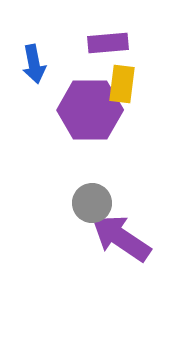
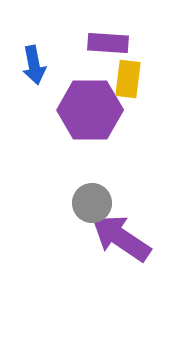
purple rectangle: rotated 9 degrees clockwise
blue arrow: moved 1 px down
yellow rectangle: moved 6 px right, 5 px up
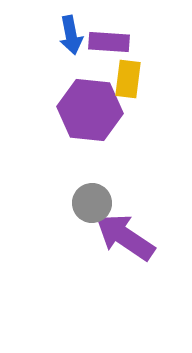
purple rectangle: moved 1 px right, 1 px up
blue arrow: moved 37 px right, 30 px up
purple hexagon: rotated 6 degrees clockwise
purple arrow: moved 4 px right, 1 px up
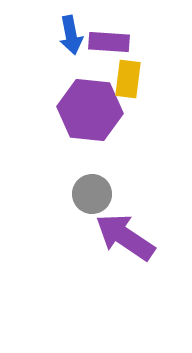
gray circle: moved 9 px up
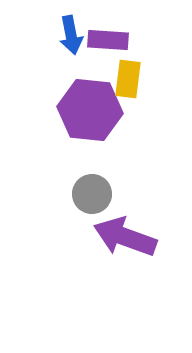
purple rectangle: moved 1 px left, 2 px up
purple arrow: rotated 14 degrees counterclockwise
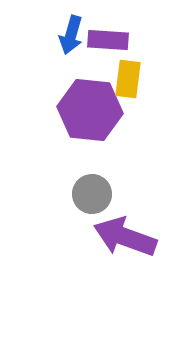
blue arrow: rotated 27 degrees clockwise
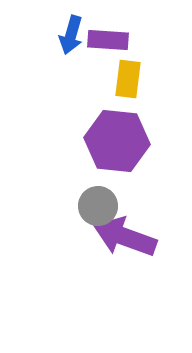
purple hexagon: moved 27 px right, 31 px down
gray circle: moved 6 px right, 12 px down
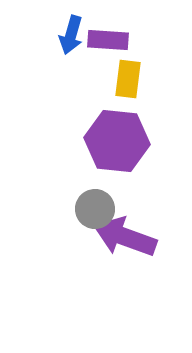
gray circle: moved 3 px left, 3 px down
